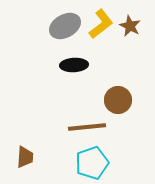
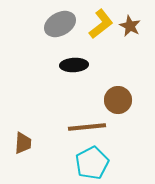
gray ellipse: moved 5 px left, 2 px up
brown trapezoid: moved 2 px left, 14 px up
cyan pentagon: rotated 8 degrees counterclockwise
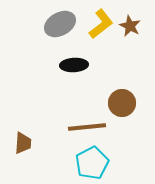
brown circle: moved 4 px right, 3 px down
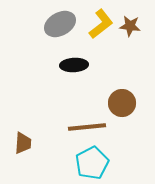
brown star: rotated 20 degrees counterclockwise
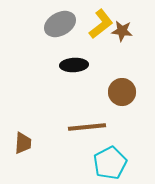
brown star: moved 8 px left, 5 px down
brown circle: moved 11 px up
cyan pentagon: moved 18 px right
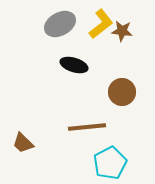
black ellipse: rotated 20 degrees clockwise
brown trapezoid: rotated 130 degrees clockwise
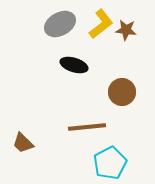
brown star: moved 4 px right, 1 px up
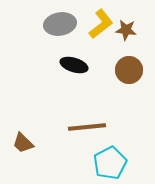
gray ellipse: rotated 20 degrees clockwise
brown circle: moved 7 px right, 22 px up
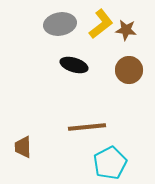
brown trapezoid: moved 4 px down; rotated 45 degrees clockwise
